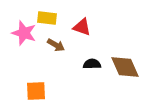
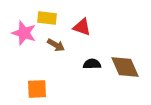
orange square: moved 1 px right, 2 px up
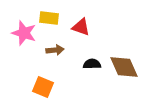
yellow rectangle: moved 2 px right
red triangle: moved 1 px left
brown arrow: moved 1 px left, 5 px down; rotated 36 degrees counterclockwise
brown diamond: moved 1 px left
orange square: moved 6 px right, 2 px up; rotated 25 degrees clockwise
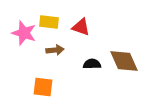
yellow rectangle: moved 4 px down
brown diamond: moved 6 px up
orange square: rotated 15 degrees counterclockwise
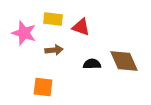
yellow rectangle: moved 4 px right, 3 px up
brown arrow: moved 1 px left
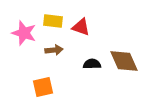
yellow rectangle: moved 2 px down
orange square: rotated 20 degrees counterclockwise
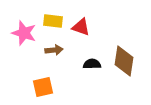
brown diamond: rotated 32 degrees clockwise
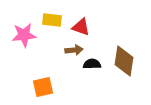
yellow rectangle: moved 1 px left, 1 px up
pink star: moved 2 px down; rotated 25 degrees counterclockwise
brown arrow: moved 20 px right
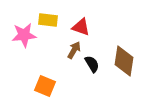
yellow rectangle: moved 4 px left
brown arrow: rotated 54 degrees counterclockwise
black semicircle: rotated 60 degrees clockwise
orange square: moved 2 px right, 1 px up; rotated 35 degrees clockwise
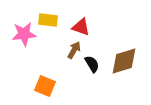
pink star: moved 1 px up
brown diamond: rotated 64 degrees clockwise
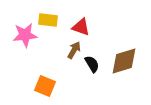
pink star: moved 1 px right, 1 px down
